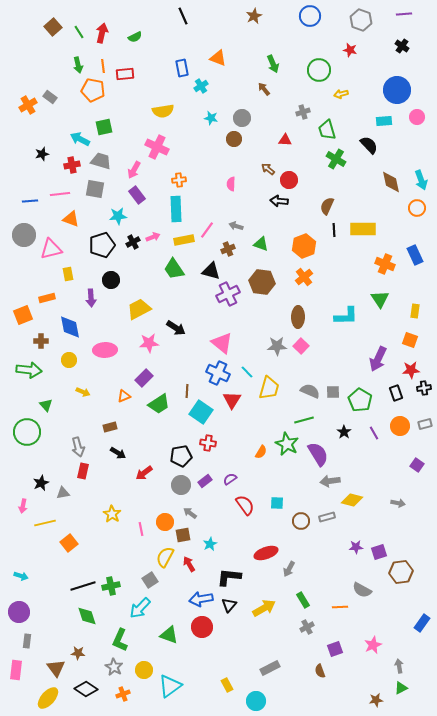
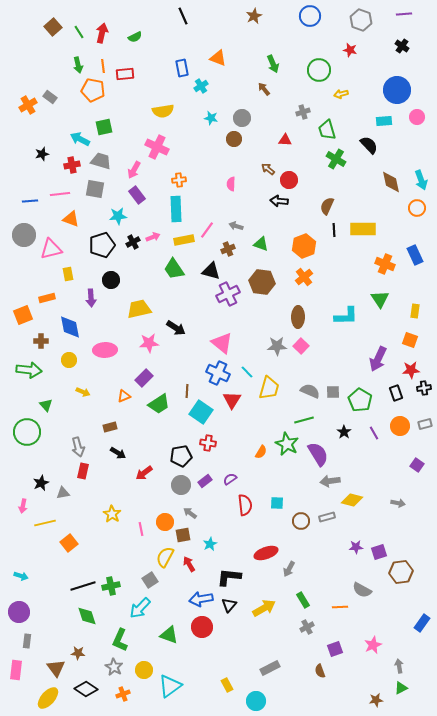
yellow trapezoid at (139, 309): rotated 15 degrees clockwise
red semicircle at (245, 505): rotated 30 degrees clockwise
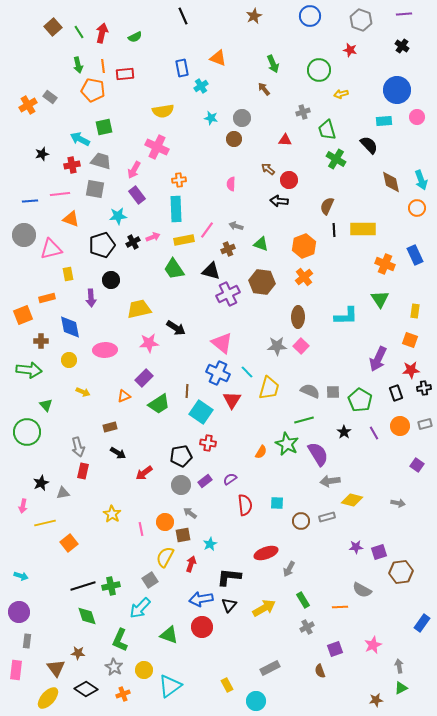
red arrow at (189, 564): moved 2 px right; rotated 49 degrees clockwise
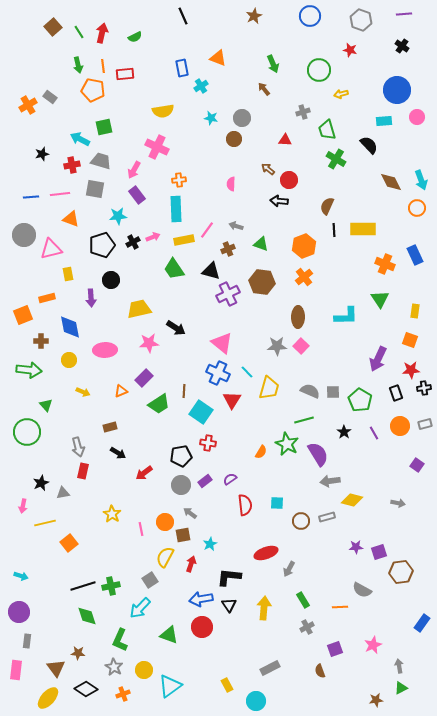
brown diamond at (391, 182): rotated 15 degrees counterclockwise
blue line at (30, 201): moved 1 px right, 4 px up
brown line at (187, 391): moved 3 px left
orange triangle at (124, 396): moved 3 px left, 5 px up
black triangle at (229, 605): rotated 14 degrees counterclockwise
yellow arrow at (264, 608): rotated 55 degrees counterclockwise
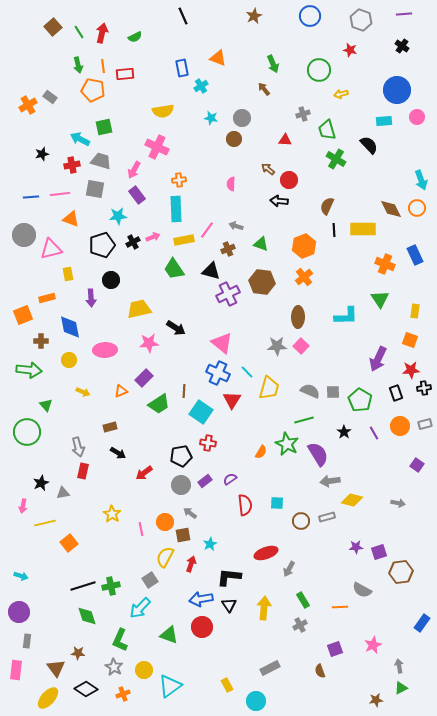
gray cross at (303, 112): moved 2 px down
brown diamond at (391, 182): moved 27 px down
gray cross at (307, 627): moved 7 px left, 2 px up
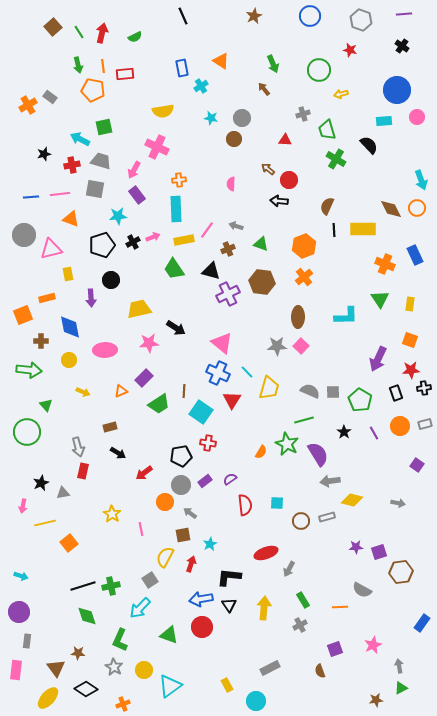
orange triangle at (218, 58): moved 3 px right, 3 px down; rotated 12 degrees clockwise
black star at (42, 154): moved 2 px right
yellow rectangle at (415, 311): moved 5 px left, 7 px up
orange circle at (165, 522): moved 20 px up
orange cross at (123, 694): moved 10 px down
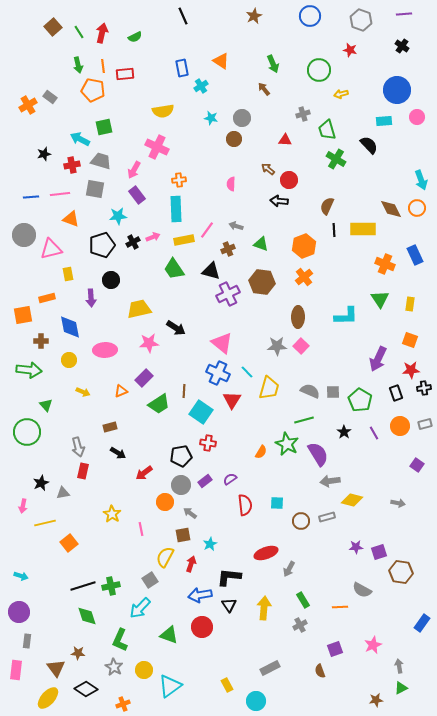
orange square at (23, 315): rotated 12 degrees clockwise
brown hexagon at (401, 572): rotated 15 degrees clockwise
blue arrow at (201, 599): moved 1 px left, 4 px up
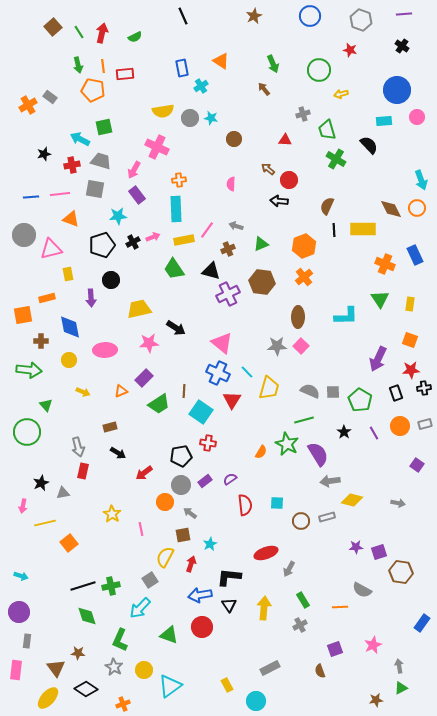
gray circle at (242, 118): moved 52 px left
green triangle at (261, 244): rotated 42 degrees counterclockwise
